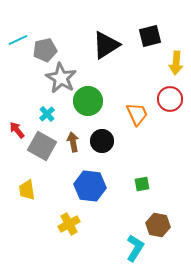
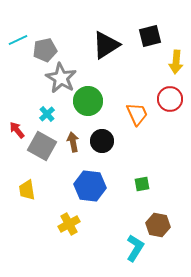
yellow arrow: moved 1 px up
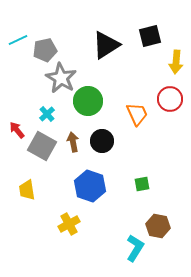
blue hexagon: rotated 12 degrees clockwise
brown hexagon: moved 1 px down
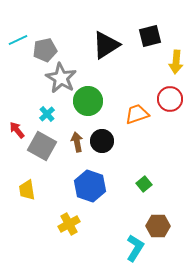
orange trapezoid: rotated 85 degrees counterclockwise
brown arrow: moved 4 px right
green square: moved 2 px right; rotated 28 degrees counterclockwise
brown hexagon: rotated 10 degrees counterclockwise
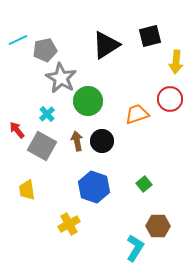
brown arrow: moved 1 px up
blue hexagon: moved 4 px right, 1 px down
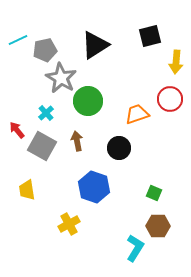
black triangle: moved 11 px left
cyan cross: moved 1 px left, 1 px up
black circle: moved 17 px right, 7 px down
green square: moved 10 px right, 9 px down; rotated 28 degrees counterclockwise
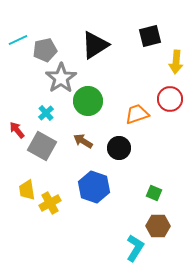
gray star: rotated 8 degrees clockwise
brown arrow: moved 6 px right; rotated 48 degrees counterclockwise
yellow cross: moved 19 px left, 21 px up
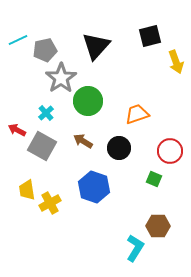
black triangle: moved 1 px right, 1 px down; rotated 16 degrees counterclockwise
yellow arrow: rotated 25 degrees counterclockwise
red circle: moved 52 px down
red arrow: rotated 24 degrees counterclockwise
green square: moved 14 px up
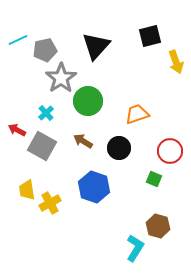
brown hexagon: rotated 15 degrees clockwise
